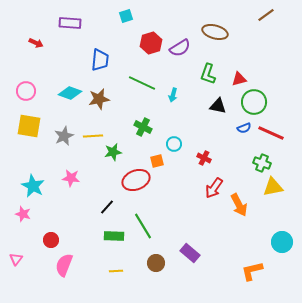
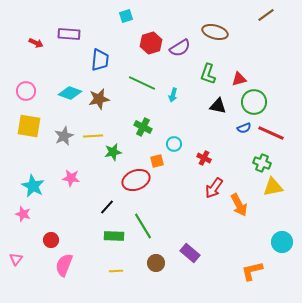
purple rectangle at (70, 23): moved 1 px left, 11 px down
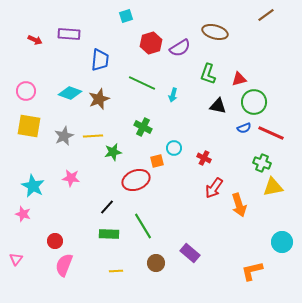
red arrow at (36, 43): moved 1 px left, 3 px up
brown star at (99, 99): rotated 10 degrees counterclockwise
cyan circle at (174, 144): moved 4 px down
orange arrow at (239, 205): rotated 10 degrees clockwise
green rectangle at (114, 236): moved 5 px left, 2 px up
red circle at (51, 240): moved 4 px right, 1 px down
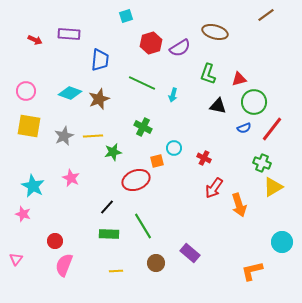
red line at (271, 133): moved 1 px right, 4 px up; rotated 76 degrees counterclockwise
pink star at (71, 178): rotated 18 degrees clockwise
yellow triangle at (273, 187): rotated 20 degrees counterclockwise
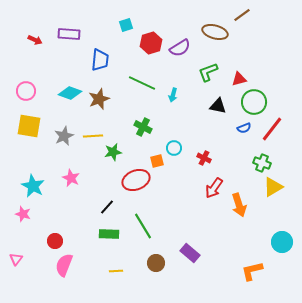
brown line at (266, 15): moved 24 px left
cyan square at (126, 16): moved 9 px down
green L-shape at (208, 74): moved 2 px up; rotated 50 degrees clockwise
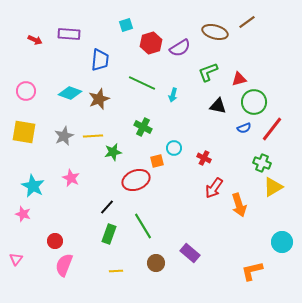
brown line at (242, 15): moved 5 px right, 7 px down
yellow square at (29, 126): moved 5 px left, 6 px down
green rectangle at (109, 234): rotated 72 degrees counterclockwise
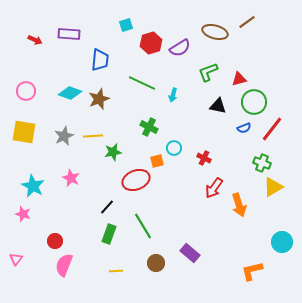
green cross at (143, 127): moved 6 px right
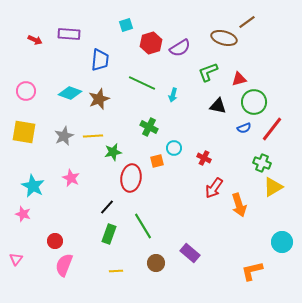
brown ellipse at (215, 32): moved 9 px right, 6 px down
red ellipse at (136, 180): moved 5 px left, 2 px up; rotated 60 degrees counterclockwise
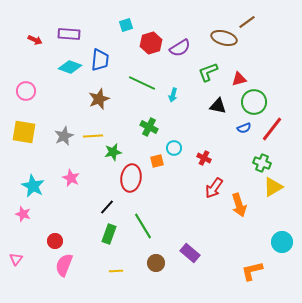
cyan diamond at (70, 93): moved 26 px up
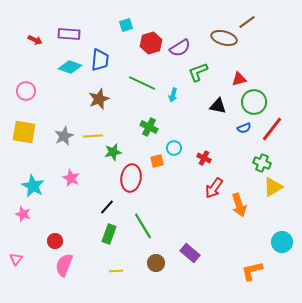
green L-shape at (208, 72): moved 10 px left
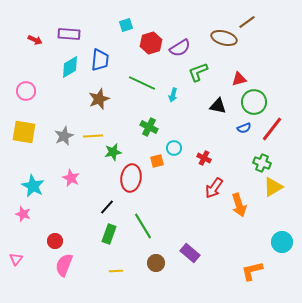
cyan diamond at (70, 67): rotated 50 degrees counterclockwise
